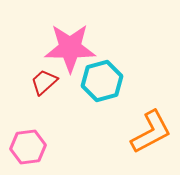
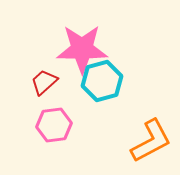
pink star: moved 12 px right, 1 px down
orange L-shape: moved 9 px down
pink hexagon: moved 26 px right, 22 px up
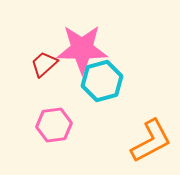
red trapezoid: moved 18 px up
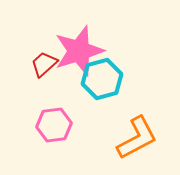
pink star: moved 3 px left, 2 px down; rotated 18 degrees counterclockwise
cyan hexagon: moved 2 px up
orange L-shape: moved 14 px left, 3 px up
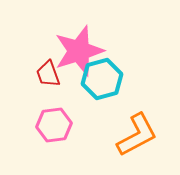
red trapezoid: moved 4 px right, 10 px down; rotated 68 degrees counterclockwise
orange L-shape: moved 3 px up
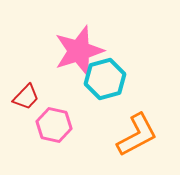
red trapezoid: moved 22 px left, 23 px down; rotated 116 degrees counterclockwise
cyan hexagon: moved 3 px right
pink hexagon: rotated 20 degrees clockwise
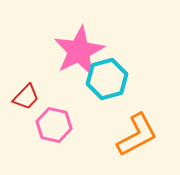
pink star: rotated 9 degrees counterclockwise
cyan hexagon: moved 2 px right
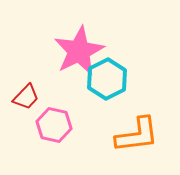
cyan hexagon: rotated 12 degrees counterclockwise
orange L-shape: rotated 21 degrees clockwise
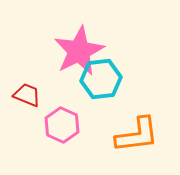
cyan hexagon: moved 6 px left; rotated 21 degrees clockwise
red trapezoid: moved 1 px right, 2 px up; rotated 112 degrees counterclockwise
pink hexagon: moved 8 px right; rotated 12 degrees clockwise
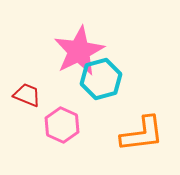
cyan hexagon: rotated 9 degrees counterclockwise
orange L-shape: moved 5 px right, 1 px up
